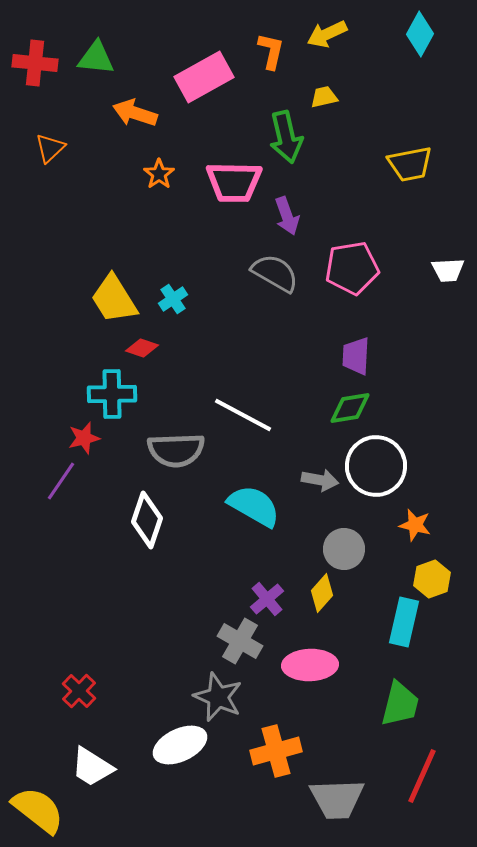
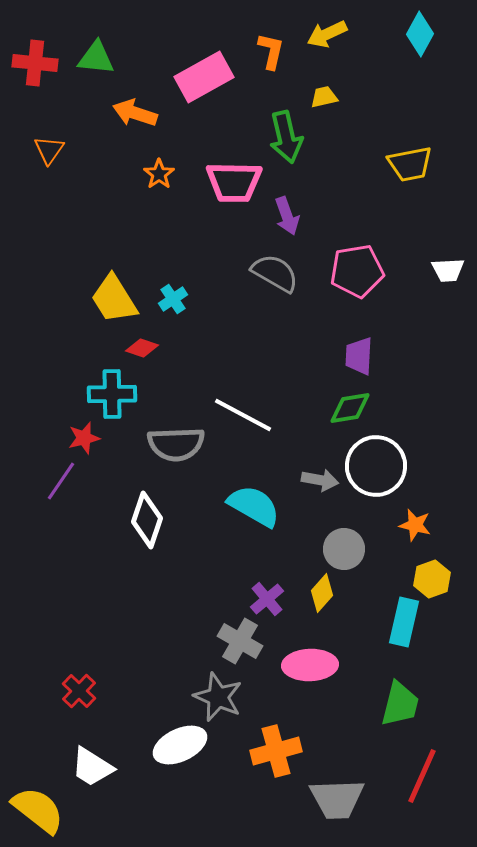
orange triangle at (50, 148): moved 1 px left, 2 px down; rotated 12 degrees counterclockwise
pink pentagon at (352, 268): moved 5 px right, 3 px down
purple trapezoid at (356, 356): moved 3 px right
gray semicircle at (176, 450): moved 6 px up
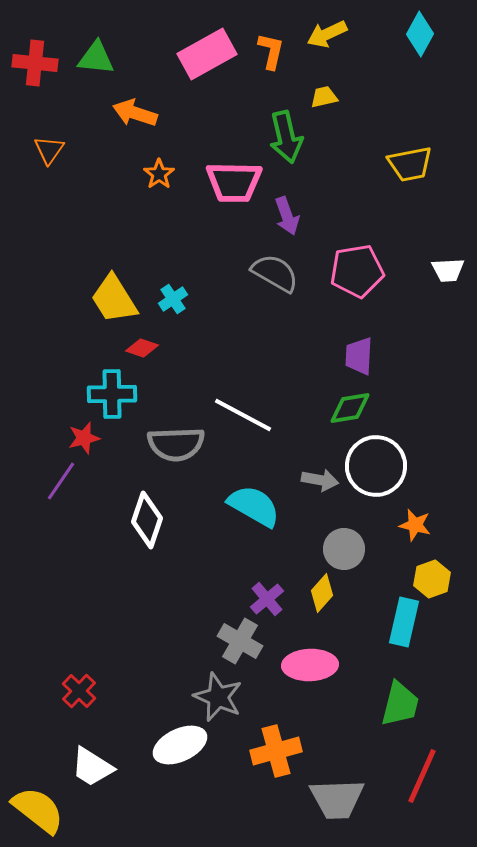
pink rectangle at (204, 77): moved 3 px right, 23 px up
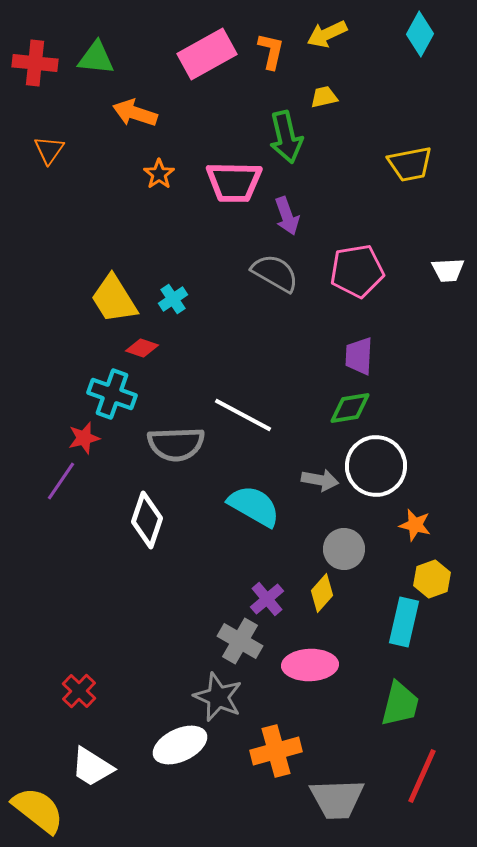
cyan cross at (112, 394): rotated 21 degrees clockwise
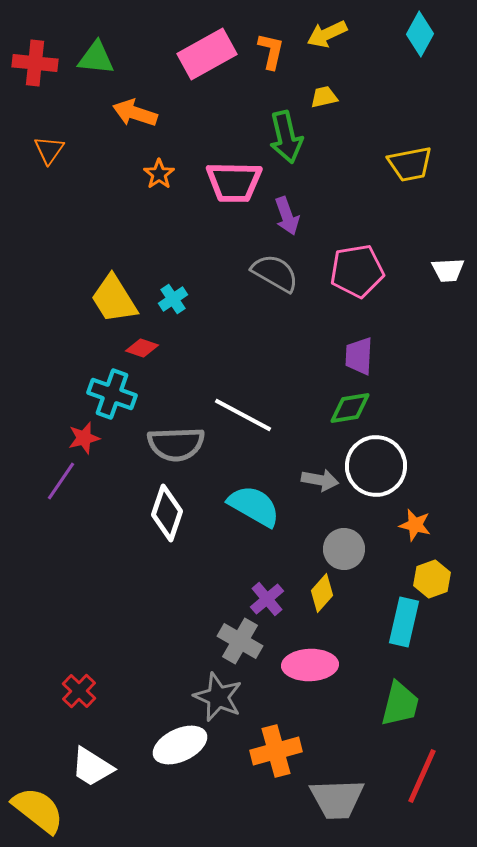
white diamond at (147, 520): moved 20 px right, 7 px up
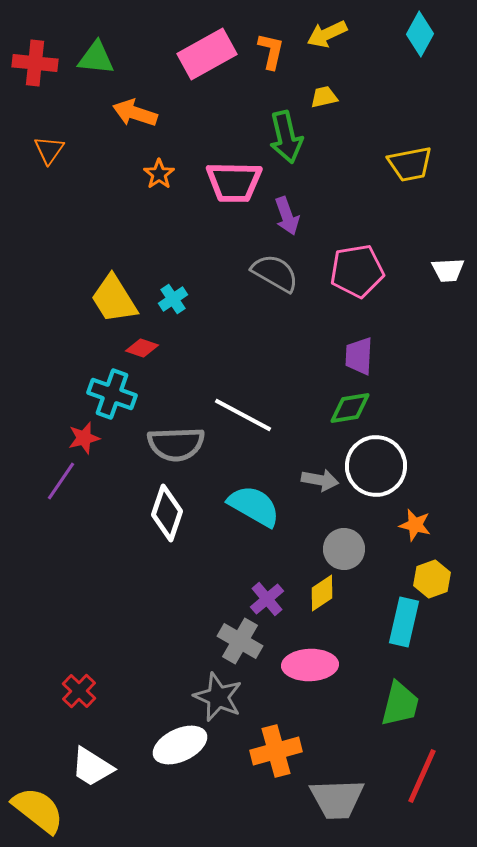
yellow diamond at (322, 593): rotated 15 degrees clockwise
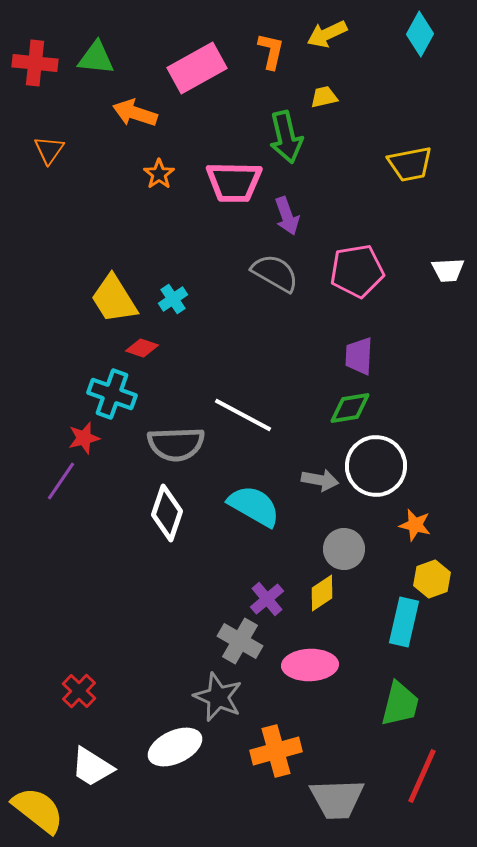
pink rectangle at (207, 54): moved 10 px left, 14 px down
white ellipse at (180, 745): moved 5 px left, 2 px down
